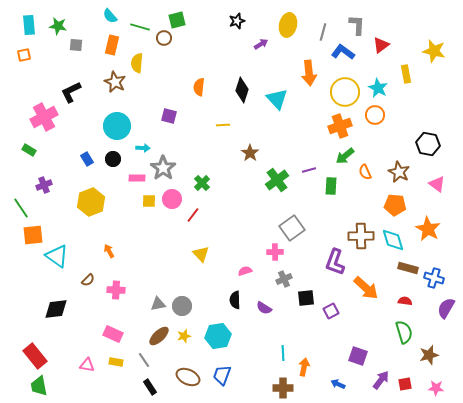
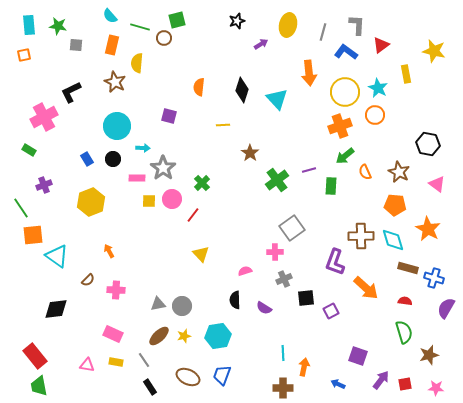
blue L-shape at (343, 52): moved 3 px right
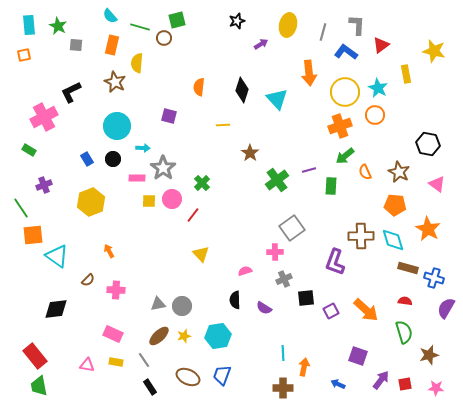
green star at (58, 26): rotated 18 degrees clockwise
orange arrow at (366, 288): moved 22 px down
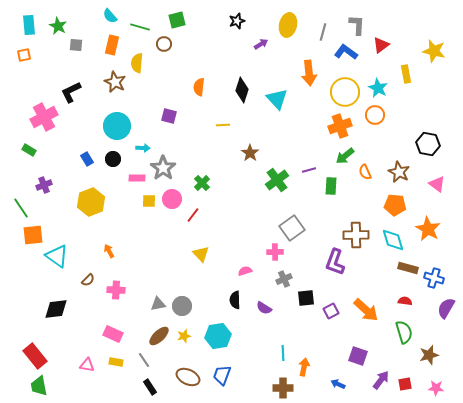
brown circle at (164, 38): moved 6 px down
brown cross at (361, 236): moved 5 px left, 1 px up
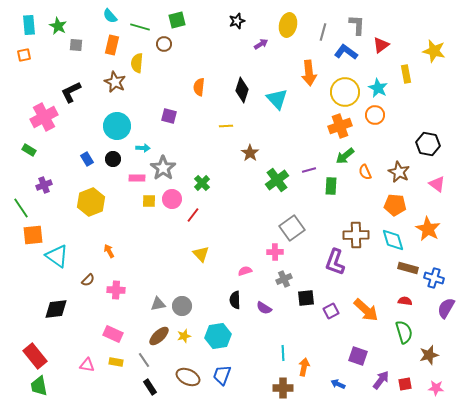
yellow line at (223, 125): moved 3 px right, 1 px down
